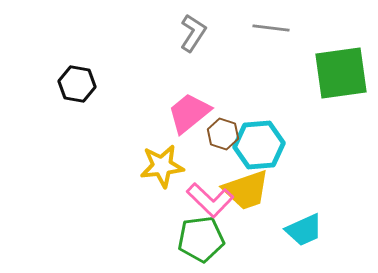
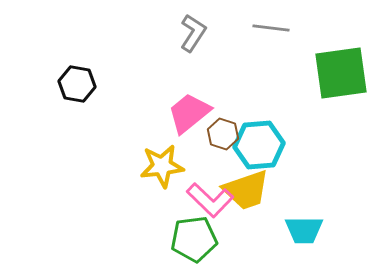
cyan trapezoid: rotated 24 degrees clockwise
green pentagon: moved 7 px left
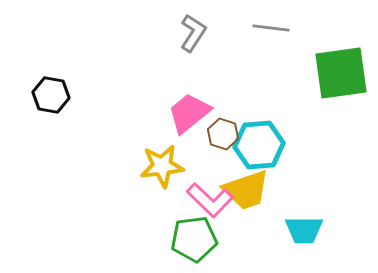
black hexagon: moved 26 px left, 11 px down
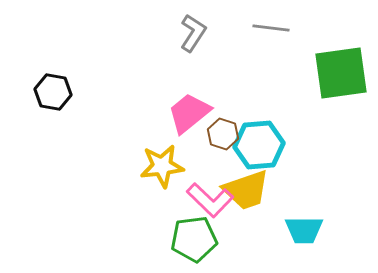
black hexagon: moved 2 px right, 3 px up
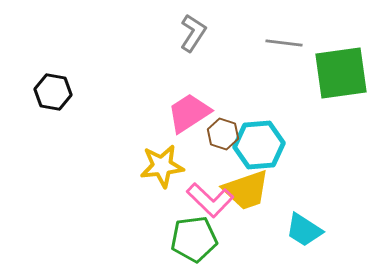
gray line: moved 13 px right, 15 px down
pink trapezoid: rotated 6 degrees clockwise
cyan trapezoid: rotated 33 degrees clockwise
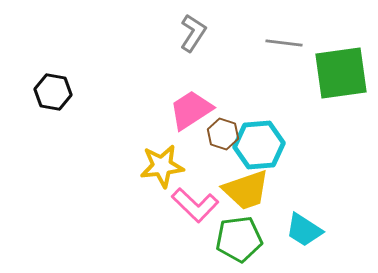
pink trapezoid: moved 2 px right, 3 px up
pink L-shape: moved 15 px left, 5 px down
green pentagon: moved 45 px right
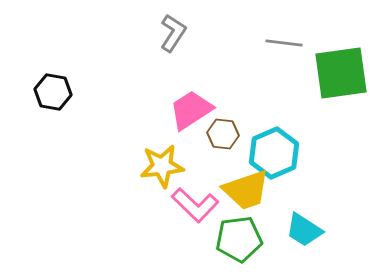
gray L-shape: moved 20 px left
brown hexagon: rotated 12 degrees counterclockwise
cyan hexagon: moved 15 px right, 8 px down; rotated 18 degrees counterclockwise
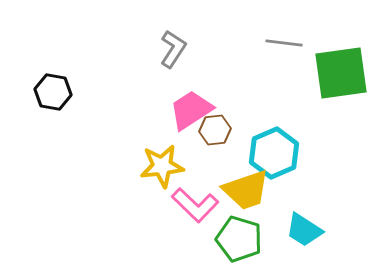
gray L-shape: moved 16 px down
brown hexagon: moved 8 px left, 4 px up; rotated 12 degrees counterclockwise
green pentagon: rotated 24 degrees clockwise
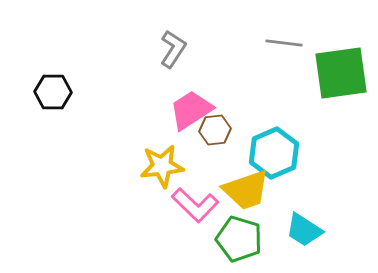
black hexagon: rotated 9 degrees counterclockwise
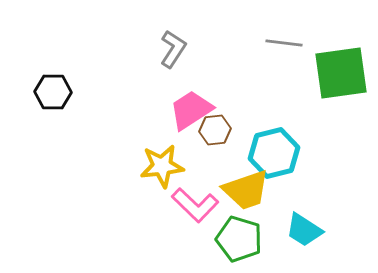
cyan hexagon: rotated 9 degrees clockwise
